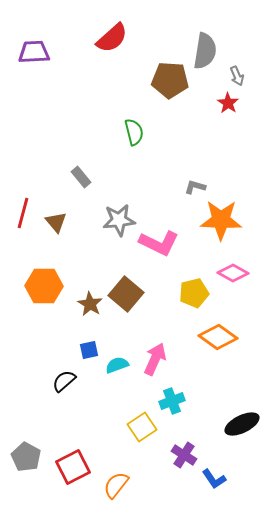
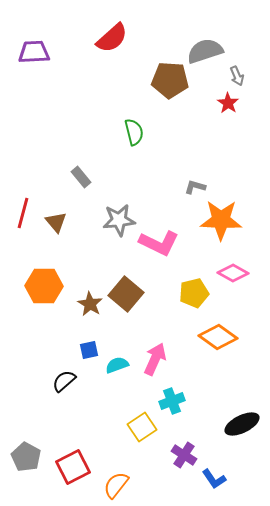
gray semicircle: rotated 117 degrees counterclockwise
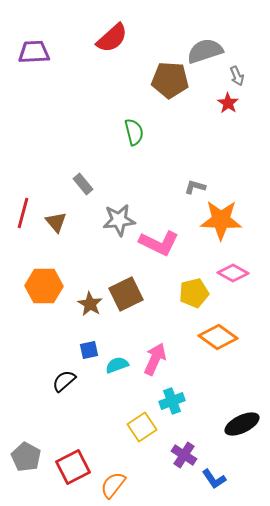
gray rectangle: moved 2 px right, 7 px down
brown square: rotated 24 degrees clockwise
orange semicircle: moved 3 px left
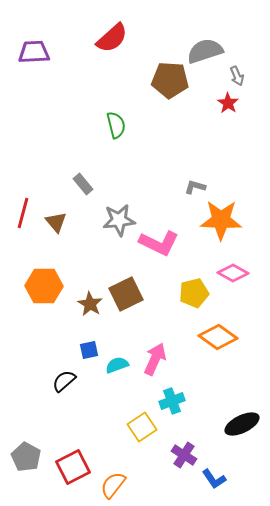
green semicircle: moved 18 px left, 7 px up
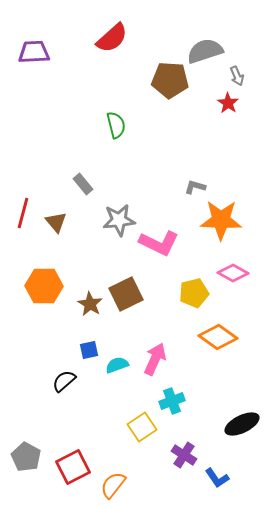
blue L-shape: moved 3 px right, 1 px up
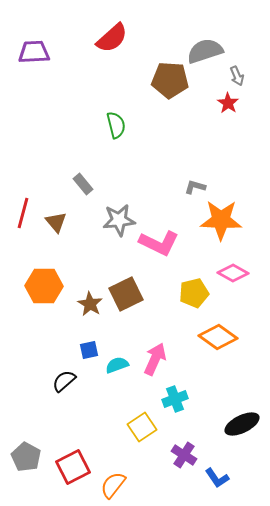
cyan cross: moved 3 px right, 2 px up
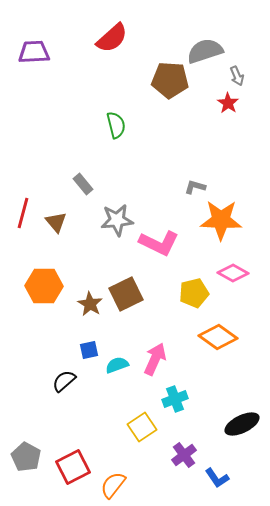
gray star: moved 2 px left
purple cross: rotated 20 degrees clockwise
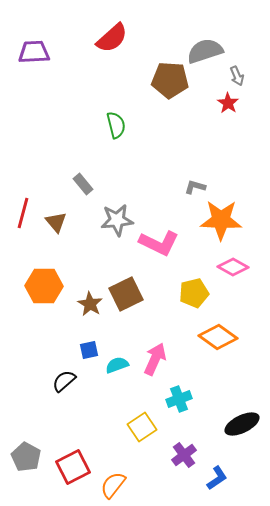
pink diamond: moved 6 px up
cyan cross: moved 4 px right
blue L-shape: rotated 90 degrees counterclockwise
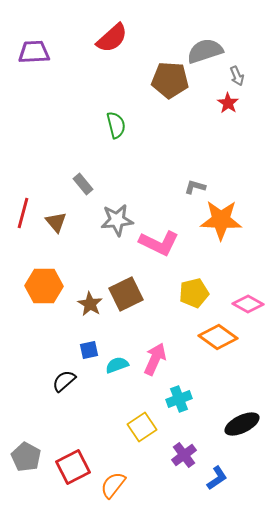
pink diamond: moved 15 px right, 37 px down
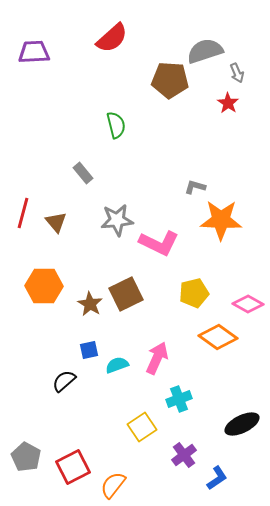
gray arrow: moved 3 px up
gray rectangle: moved 11 px up
pink arrow: moved 2 px right, 1 px up
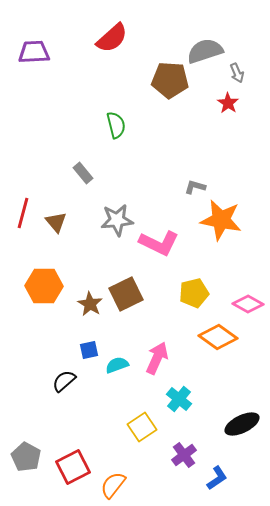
orange star: rotated 9 degrees clockwise
cyan cross: rotated 30 degrees counterclockwise
